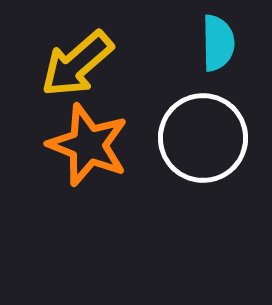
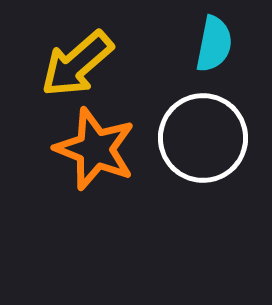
cyan semicircle: moved 4 px left, 1 px down; rotated 12 degrees clockwise
orange star: moved 7 px right, 4 px down
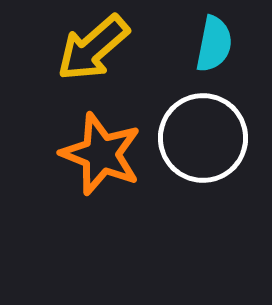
yellow arrow: moved 16 px right, 16 px up
orange star: moved 6 px right, 5 px down
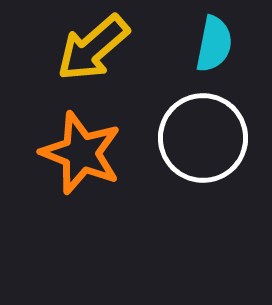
orange star: moved 20 px left, 1 px up
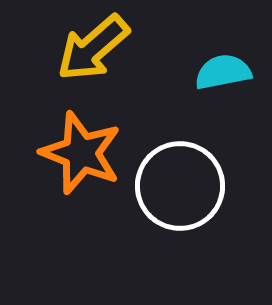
cyan semicircle: moved 9 px right, 28 px down; rotated 112 degrees counterclockwise
white circle: moved 23 px left, 48 px down
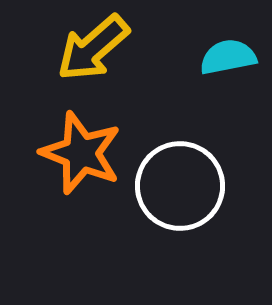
cyan semicircle: moved 5 px right, 15 px up
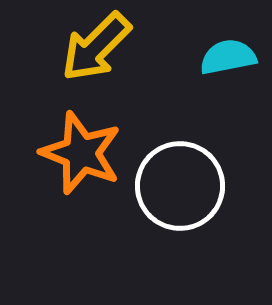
yellow arrow: moved 3 px right, 1 px up; rotated 4 degrees counterclockwise
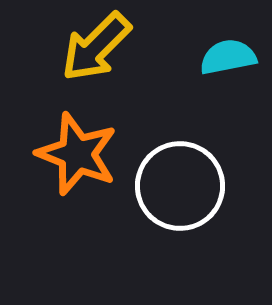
orange star: moved 4 px left, 1 px down
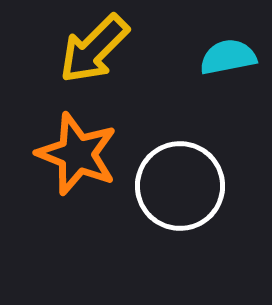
yellow arrow: moved 2 px left, 2 px down
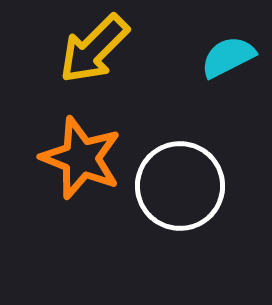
cyan semicircle: rotated 16 degrees counterclockwise
orange star: moved 4 px right, 4 px down
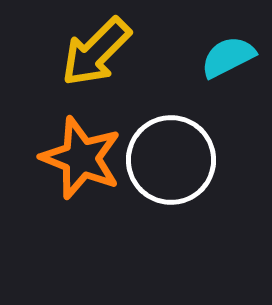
yellow arrow: moved 2 px right, 3 px down
white circle: moved 9 px left, 26 px up
